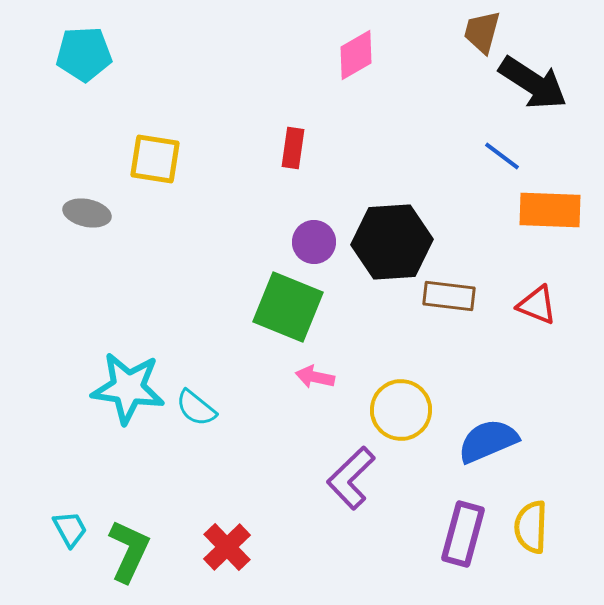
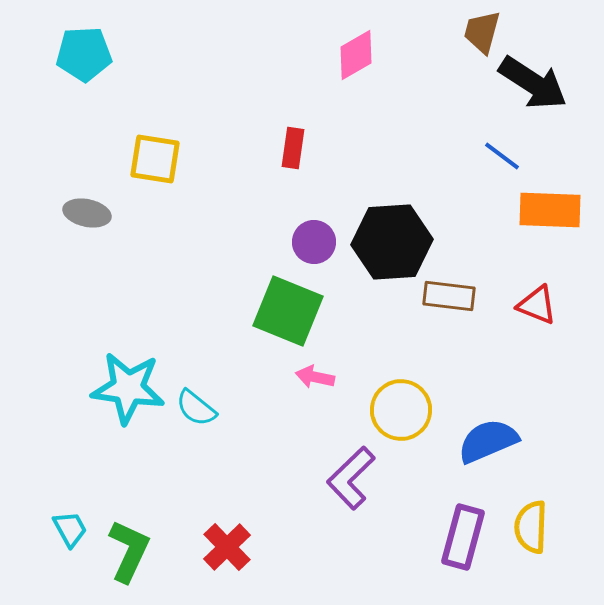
green square: moved 4 px down
purple rectangle: moved 3 px down
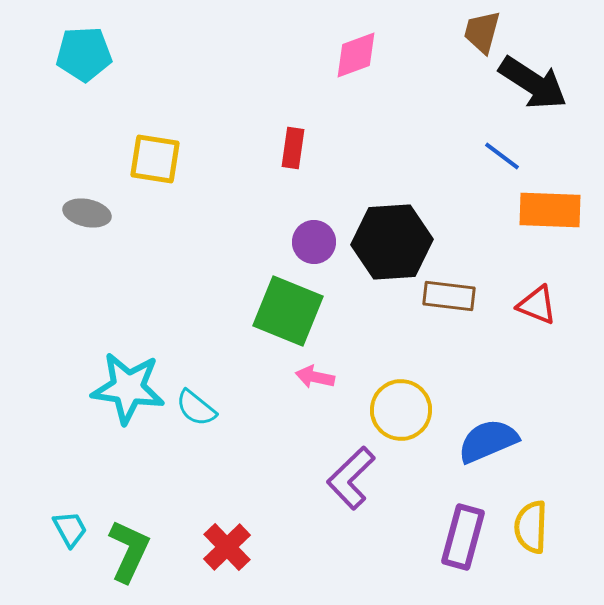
pink diamond: rotated 10 degrees clockwise
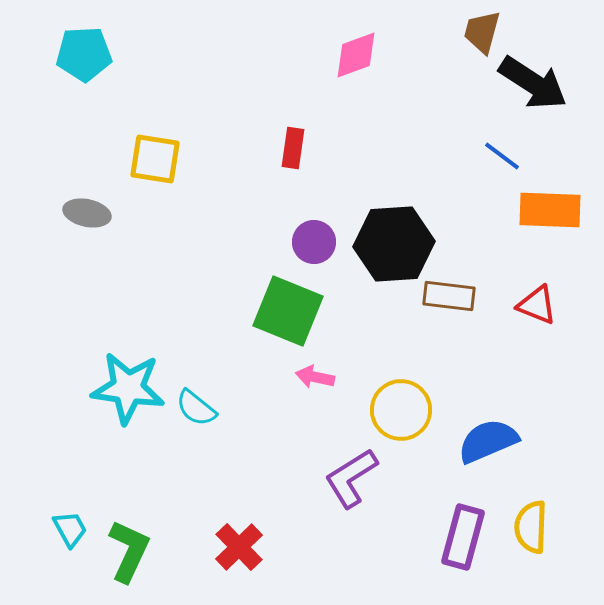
black hexagon: moved 2 px right, 2 px down
purple L-shape: rotated 12 degrees clockwise
red cross: moved 12 px right
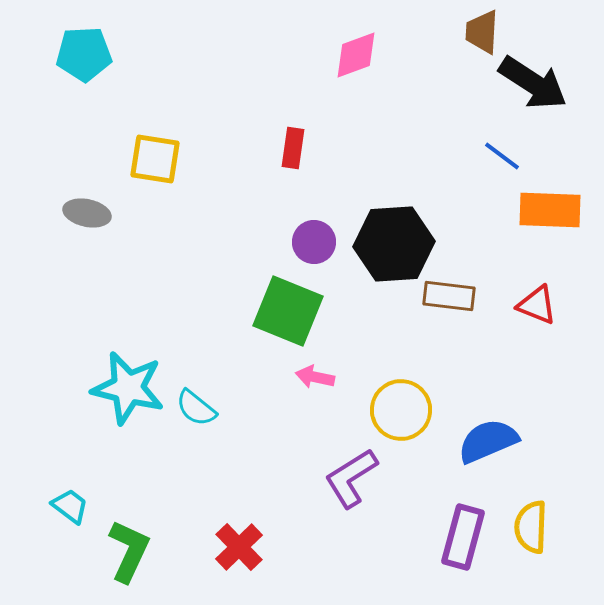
brown trapezoid: rotated 12 degrees counterclockwise
cyan star: rotated 6 degrees clockwise
cyan trapezoid: moved 23 px up; rotated 24 degrees counterclockwise
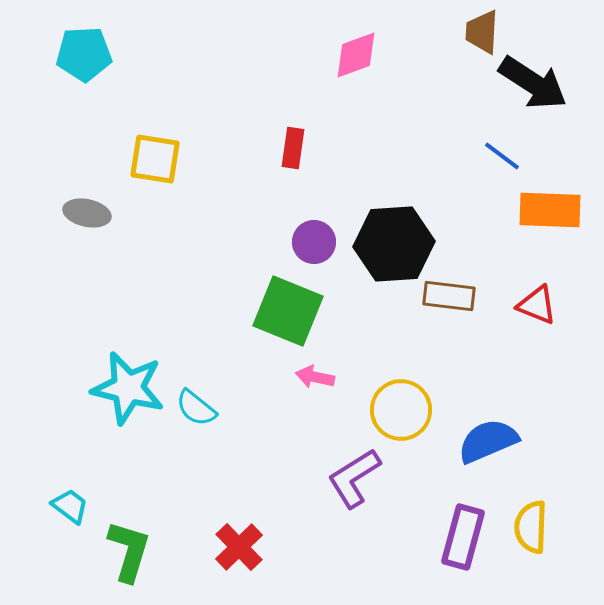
purple L-shape: moved 3 px right
green L-shape: rotated 8 degrees counterclockwise
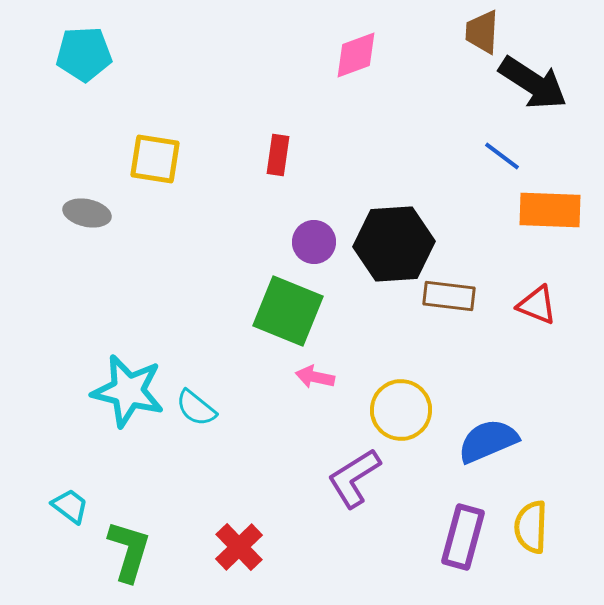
red rectangle: moved 15 px left, 7 px down
cyan star: moved 3 px down
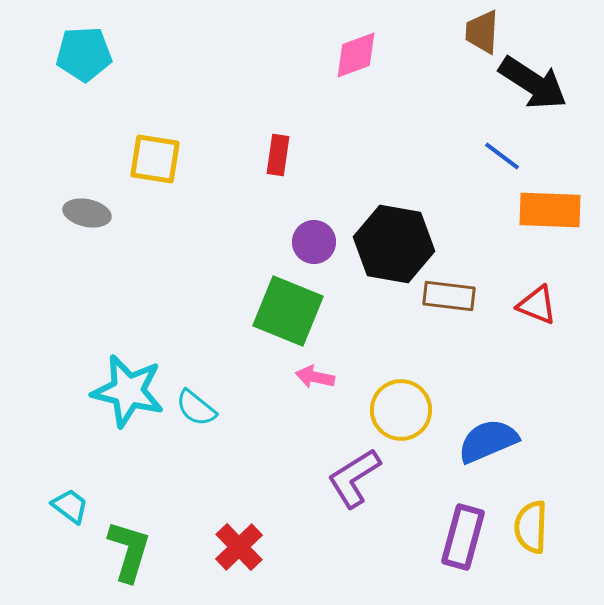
black hexagon: rotated 14 degrees clockwise
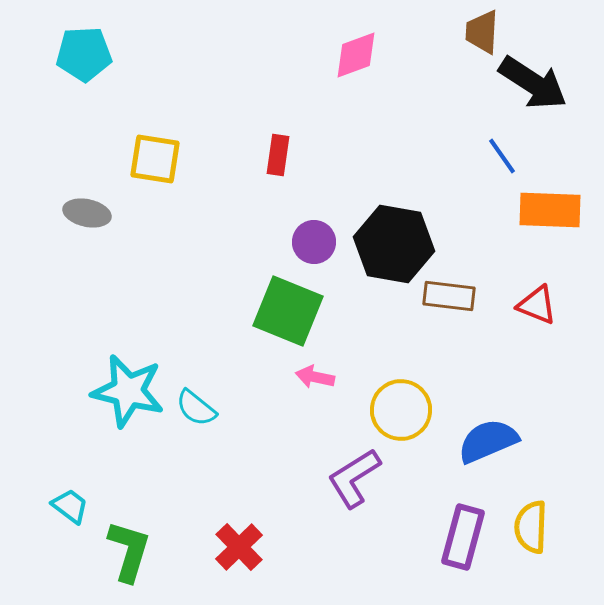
blue line: rotated 18 degrees clockwise
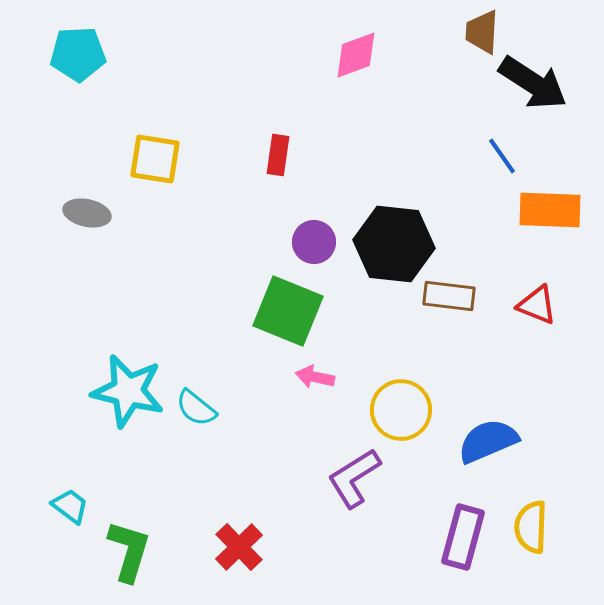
cyan pentagon: moved 6 px left
black hexagon: rotated 4 degrees counterclockwise
